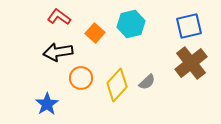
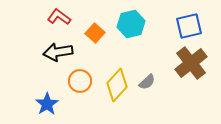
orange circle: moved 1 px left, 3 px down
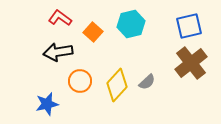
red L-shape: moved 1 px right, 1 px down
orange square: moved 2 px left, 1 px up
blue star: rotated 20 degrees clockwise
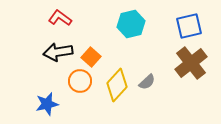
orange square: moved 2 px left, 25 px down
